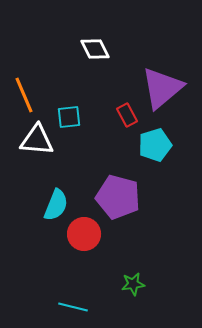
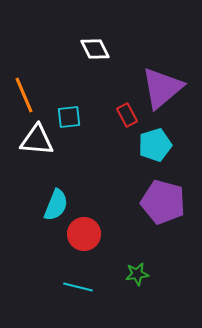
purple pentagon: moved 45 px right, 5 px down
green star: moved 4 px right, 10 px up
cyan line: moved 5 px right, 20 px up
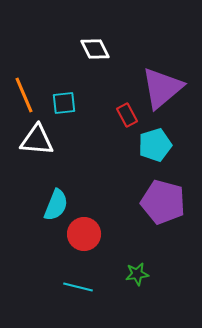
cyan square: moved 5 px left, 14 px up
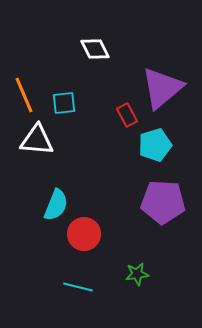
purple pentagon: rotated 12 degrees counterclockwise
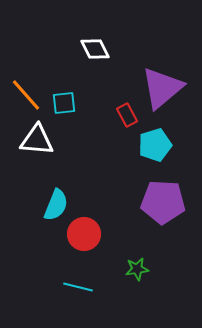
orange line: moved 2 px right; rotated 18 degrees counterclockwise
green star: moved 5 px up
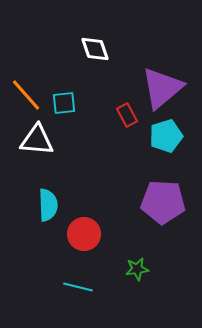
white diamond: rotated 8 degrees clockwise
cyan pentagon: moved 11 px right, 9 px up
cyan semicircle: moved 8 px left; rotated 24 degrees counterclockwise
